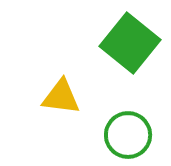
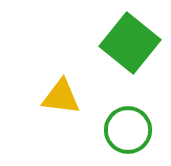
green circle: moved 5 px up
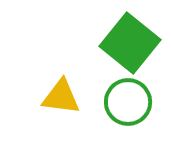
green circle: moved 28 px up
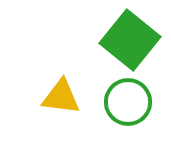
green square: moved 3 px up
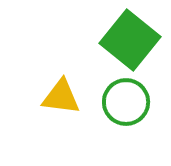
green circle: moved 2 px left
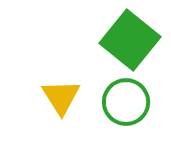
yellow triangle: rotated 51 degrees clockwise
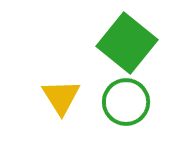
green square: moved 3 px left, 3 px down
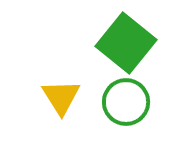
green square: moved 1 px left
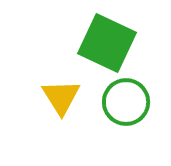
green square: moved 19 px left; rotated 14 degrees counterclockwise
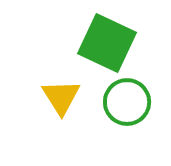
green circle: moved 1 px right
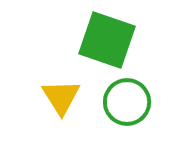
green square: moved 3 px up; rotated 6 degrees counterclockwise
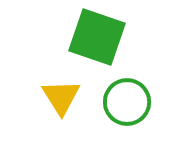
green square: moved 10 px left, 3 px up
